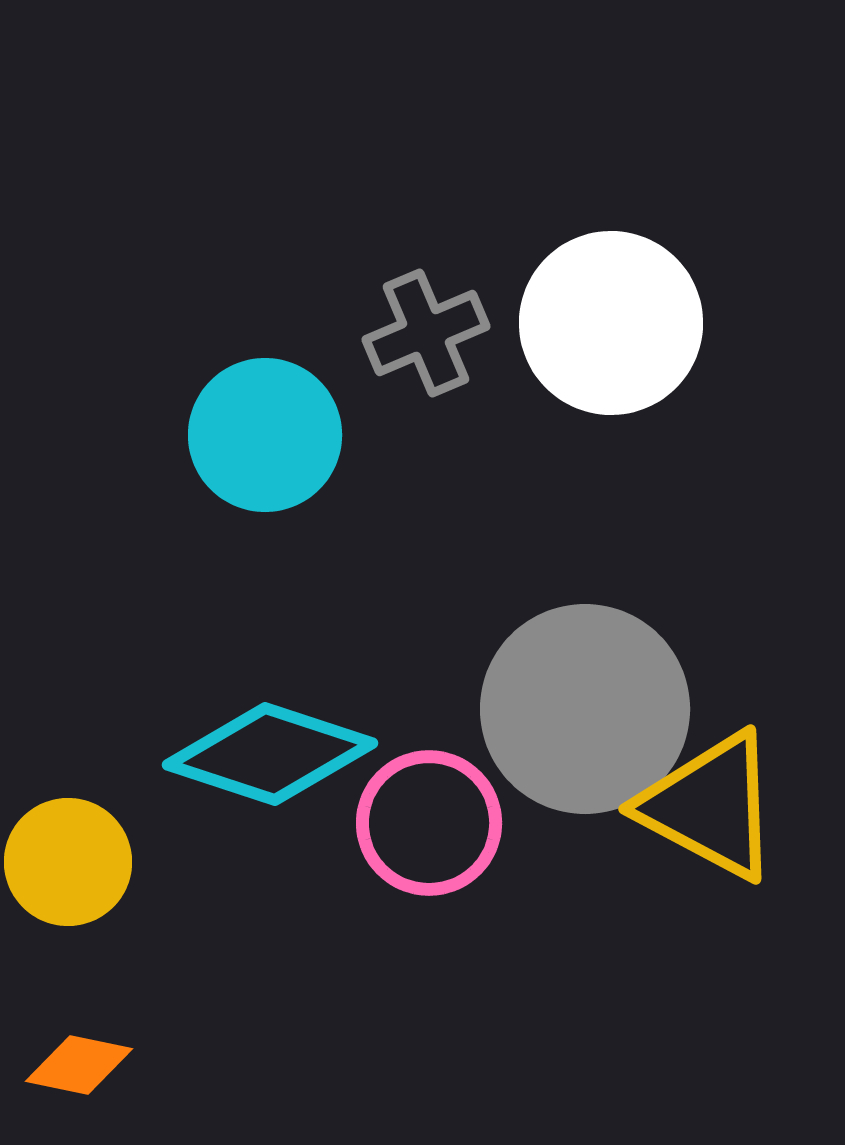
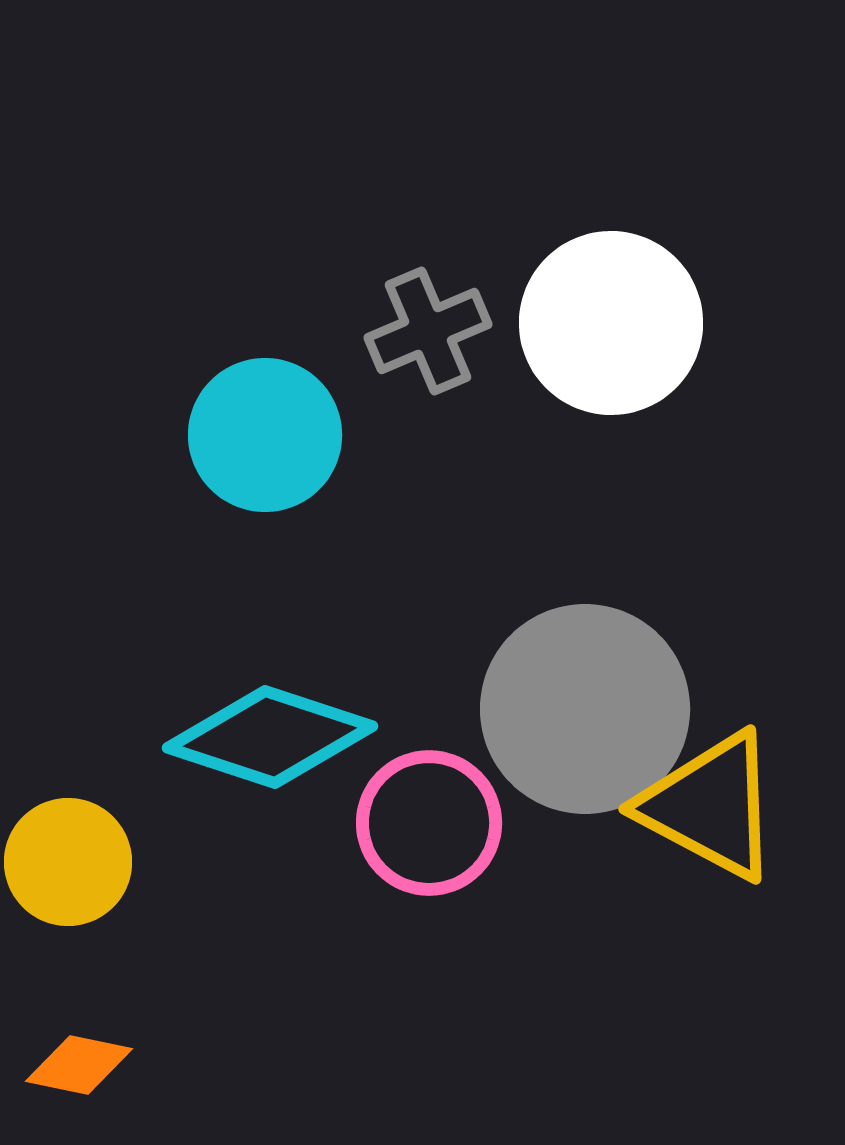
gray cross: moved 2 px right, 2 px up
cyan diamond: moved 17 px up
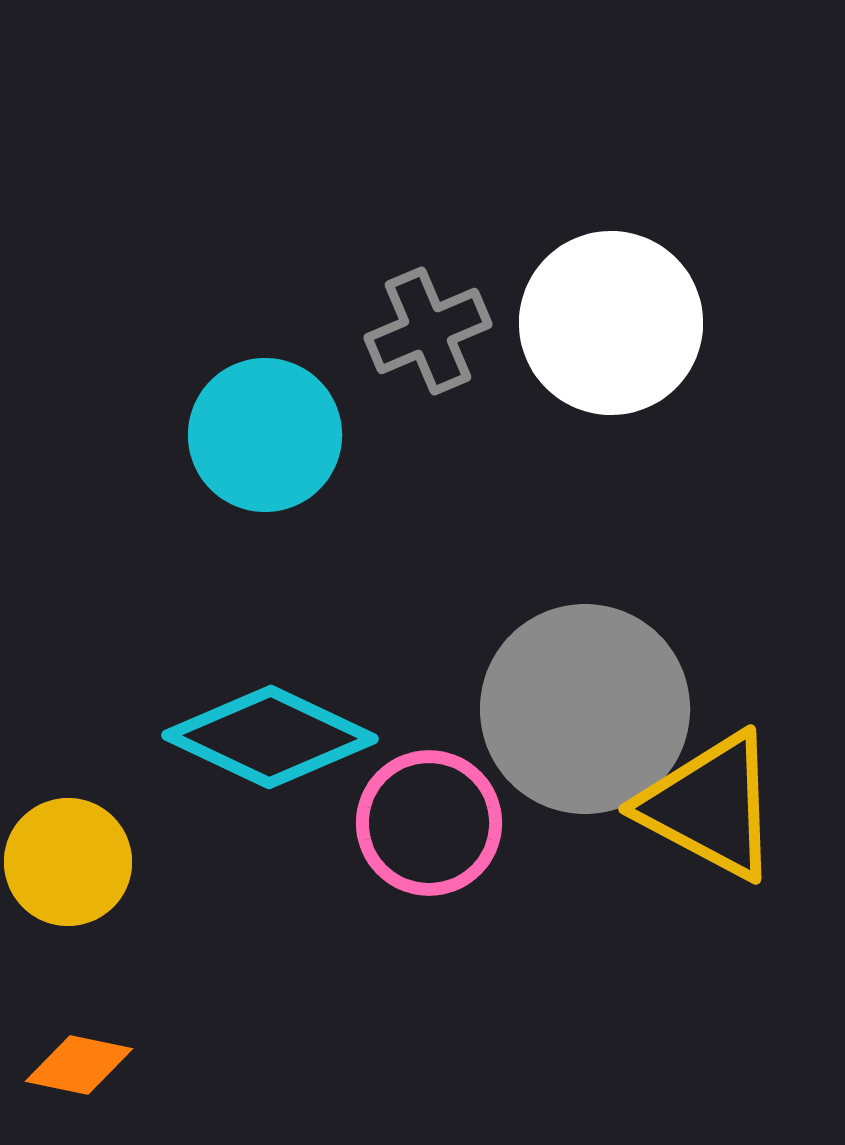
cyan diamond: rotated 7 degrees clockwise
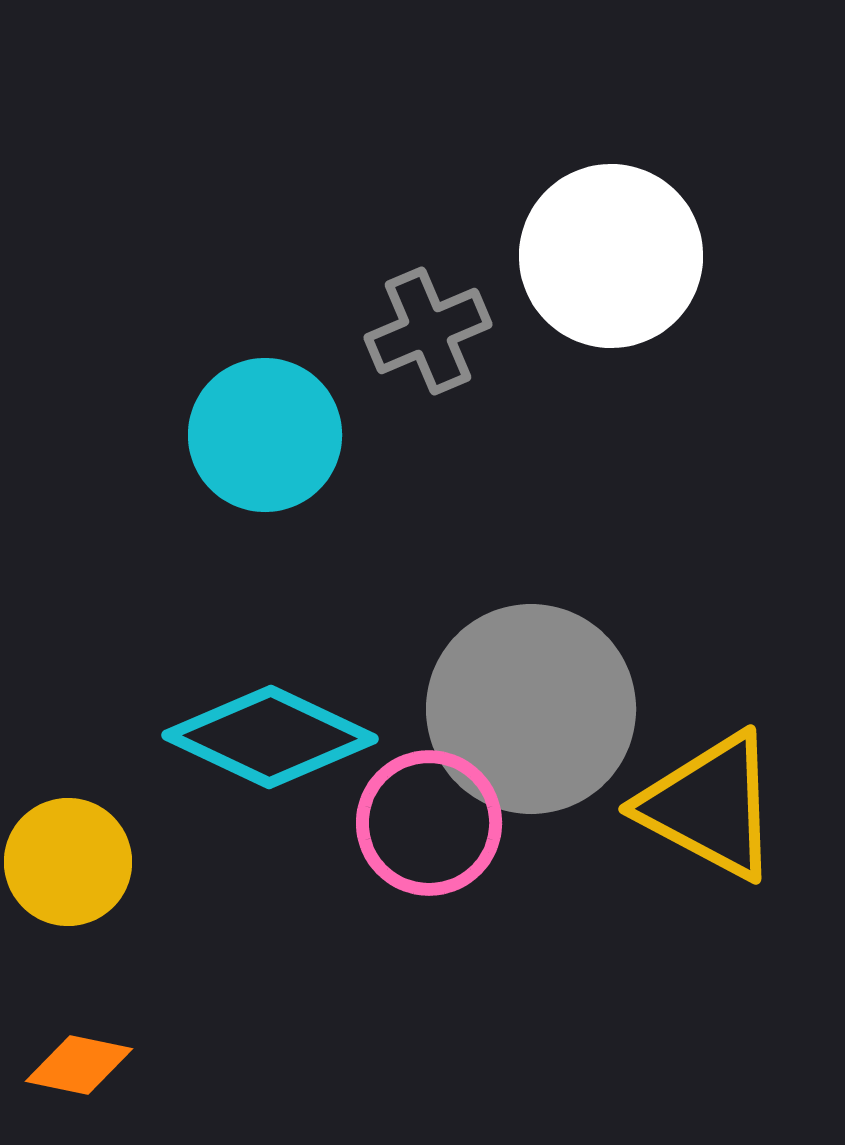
white circle: moved 67 px up
gray circle: moved 54 px left
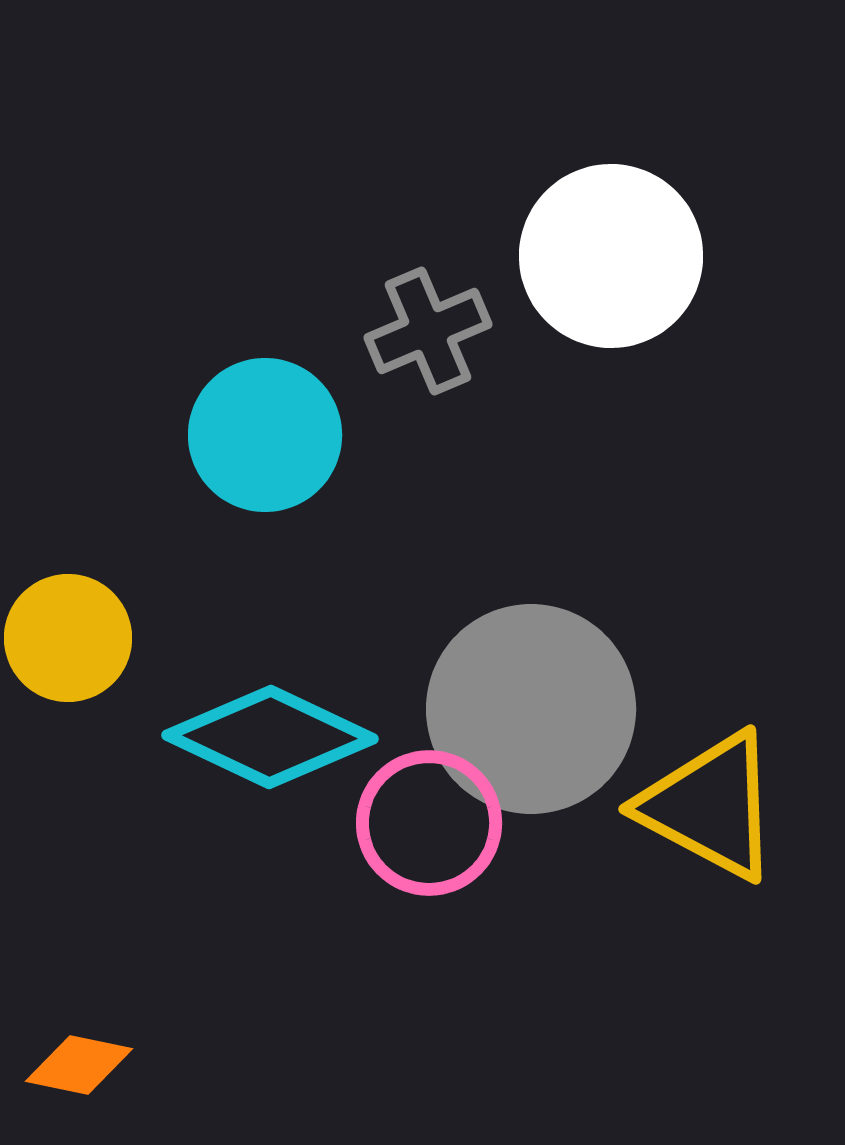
yellow circle: moved 224 px up
